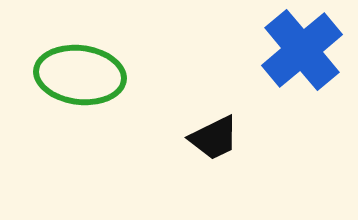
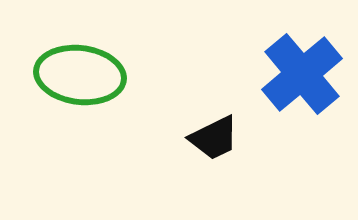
blue cross: moved 24 px down
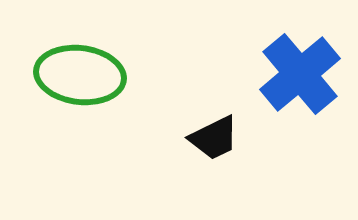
blue cross: moved 2 px left
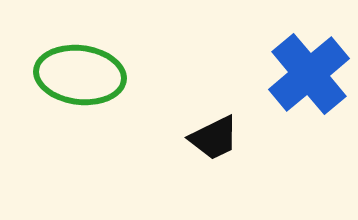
blue cross: moved 9 px right
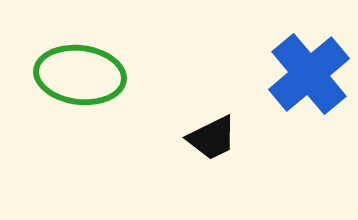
black trapezoid: moved 2 px left
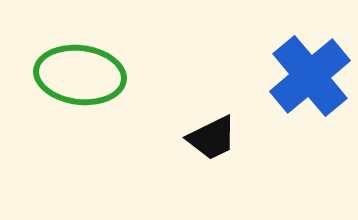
blue cross: moved 1 px right, 2 px down
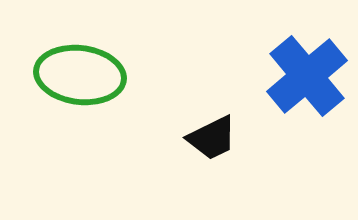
blue cross: moved 3 px left
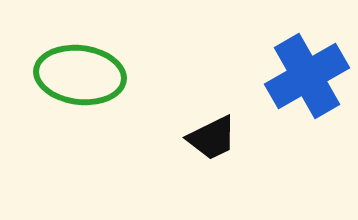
blue cross: rotated 10 degrees clockwise
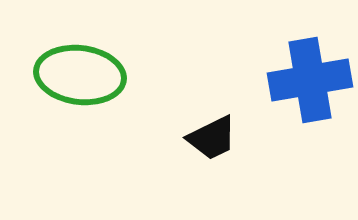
blue cross: moved 3 px right, 4 px down; rotated 20 degrees clockwise
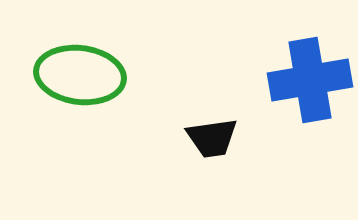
black trapezoid: rotated 18 degrees clockwise
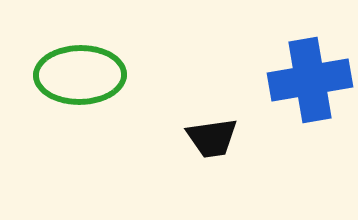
green ellipse: rotated 8 degrees counterclockwise
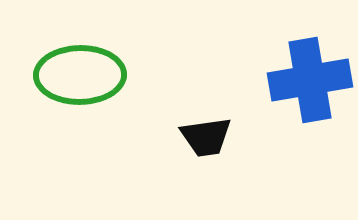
black trapezoid: moved 6 px left, 1 px up
